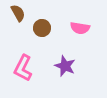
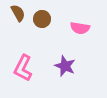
brown circle: moved 9 px up
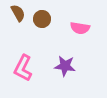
purple star: rotated 15 degrees counterclockwise
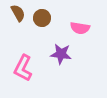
brown circle: moved 1 px up
purple star: moved 4 px left, 12 px up
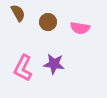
brown circle: moved 6 px right, 4 px down
purple star: moved 7 px left, 10 px down
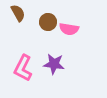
pink semicircle: moved 11 px left, 1 px down
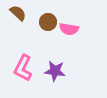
brown semicircle: rotated 18 degrees counterclockwise
purple star: moved 1 px right, 7 px down
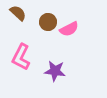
pink semicircle: rotated 36 degrees counterclockwise
pink L-shape: moved 2 px left, 11 px up
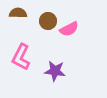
brown semicircle: rotated 42 degrees counterclockwise
brown circle: moved 1 px up
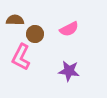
brown semicircle: moved 3 px left, 7 px down
brown circle: moved 13 px left, 13 px down
purple star: moved 14 px right
